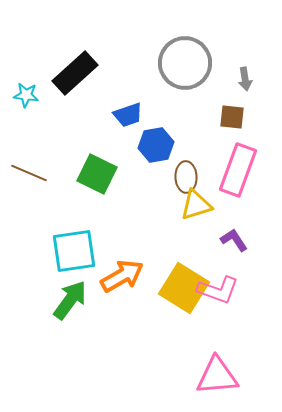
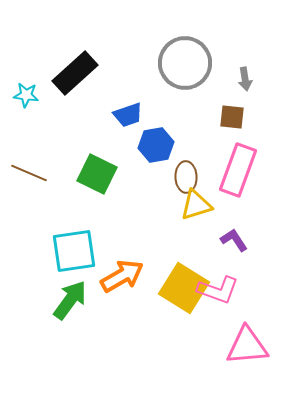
pink triangle: moved 30 px right, 30 px up
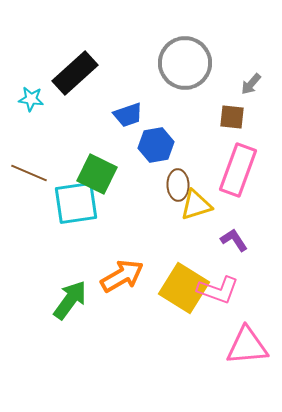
gray arrow: moved 6 px right, 5 px down; rotated 50 degrees clockwise
cyan star: moved 5 px right, 4 px down
brown ellipse: moved 8 px left, 8 px down
cyan square: moved 2 px right, 48 px up
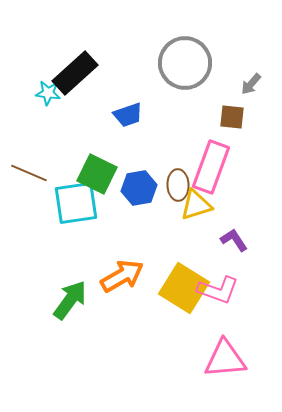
cyan star: moved 17 px right, 6 px up
blue hexagon: moved 17 px left, 43 px down
pink rectangle: moved 27 px left, 3 px up
pink triangle: moved 22 px left, 13 px down
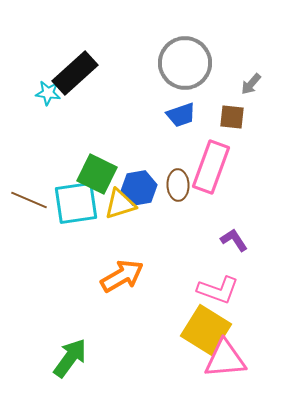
blue trapezoid: moved 53 px right
brown line: moved 27 px down
yellow triangle: moved 76 px left, 1 px up
yellow square: moved 22 px right, 42 px down
green arrow: moved 58 px down
